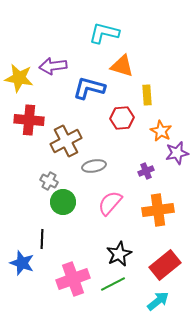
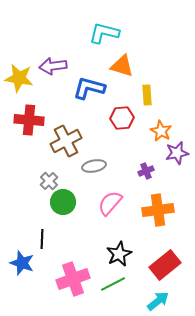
gray cross: rotated 18 degrees clockwise
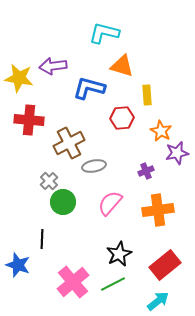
brown cross: moved 3 px right, 2 px down
blue star: moved 4 px left, 2 px down
pink cross: moved 3 px down; rotated 20 degrees counterclockwise
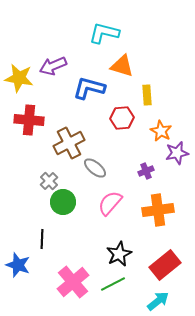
purple arrow: rotated 16 degrees counterclockwise
gray ellipse: moved 1 px right, 2 px down; rotated 50 degrees clockwise
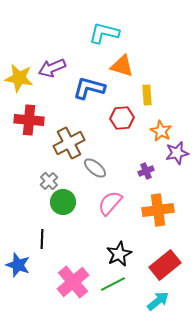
purple arrow: moved 1 px left, 2 px down
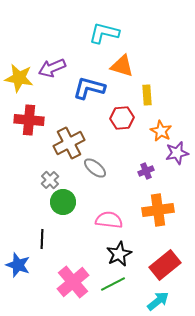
gray cross: moved 1 px right, 1 px up
pink semicircle: moved 1 px left, 17 px down; rotated 56 degrees clockwise
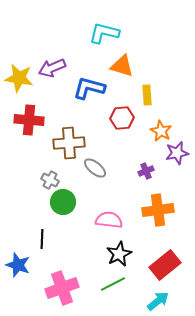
brown cross: rotated 24 degrees clockwise
gray cross: rotated 18 degrees counterclockwise
pink cross: moved 11 px left, 6 px down; rotated 20 degrees clockwise
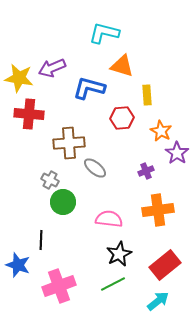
red cross: moved 6 px up
purple star: rotated 25 degrees counterclockwise
pink semicircle: moved 1 px up
black line: moved 1 px left, 1 px down
pink cross: moved 3 px left, 2 px up
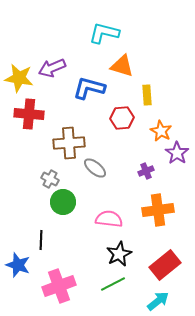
gray cross: moved 1 px up
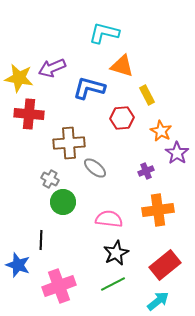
yellow rectangle: rotated 24 degrees counterclockwise
black star: moved 3 px left, 1 px up
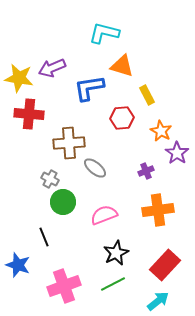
blue L-shape: rotated 24 degrees counterclockwise
pink semicircle: moved 5 px left, 4 px up; rotated 28 degrees counterclockwise
black line: moved 3 px right, 3 px up; rotated 24 degrees counterclockwise
red rectangle: rotated 8 degrees counterclockwise
pink cross: moved 5 px right
